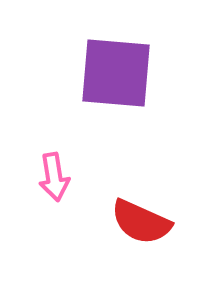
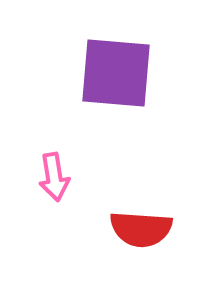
red semicircle: moved 7 px down; rotated 20 degrees counterclockwise
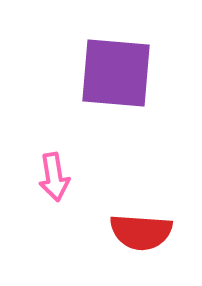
red semicircle: moved 3 px down
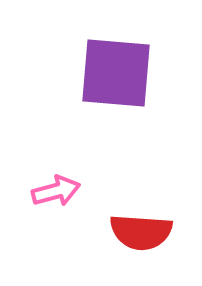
pink arrow: moved 2 px right, 14 px down; rotated 96 degrees counterclockwise
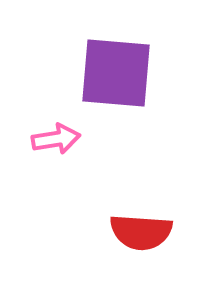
pink arrow: moved 52 px up; rotated 6 degrees clockwise
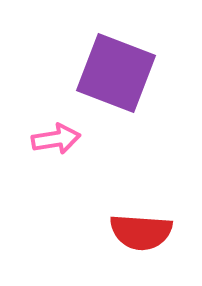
purple square: rotated 16 degrees clockwise
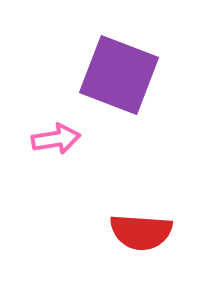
purple square: moved 3 px right, 2 px down
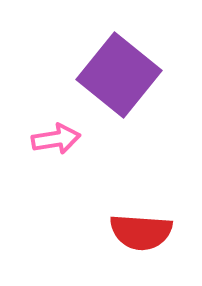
purple square: rotated 18 degrees clockwise
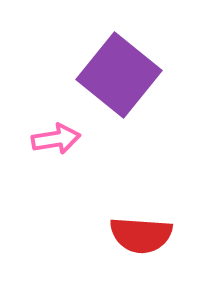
red semicircle: moved 3 px down
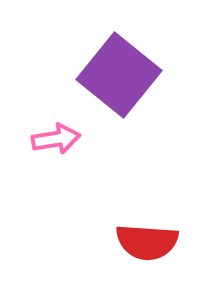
red semicircle: moved 6 px right, 7 px down
